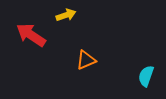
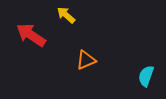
yellow arrow: rotated 120 degrees counterclockwise
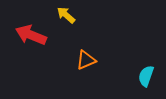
red arrow: rotated 12 degrees counterclockwise
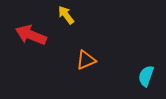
yellow arrow: rotated 12 degrees clockwise
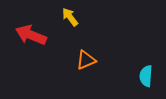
yellow arrow: moved 4 px right, 2 px down
cyan semicircle: rotated 15 degrees counterclockwise
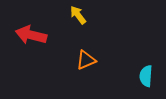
yellow arrow: moved 8 px right, 2 px up
red arrow: rotated 8 degrees counterclockwise
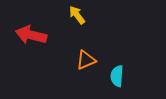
yellow arrow: moved 1 px left
cyan semicircle: moved 29 px left
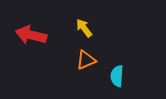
yellow arrow: moved 7 px right, 13 px down
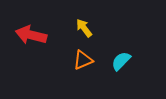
orange triangle: moved 3 px left
cyan semicircle: moved 4 px right, 15 px up; rotated 40 degrees clockwise
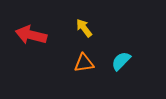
orange triangle: moved 1 px right, 3 px down; rotated 15 degrees clockwise
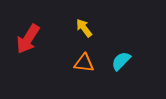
red arrow: moved 3 px left, 4 px down; rotated 72 degrees counterclockwise
orange triangle: rotated 15 degrees clockwise
